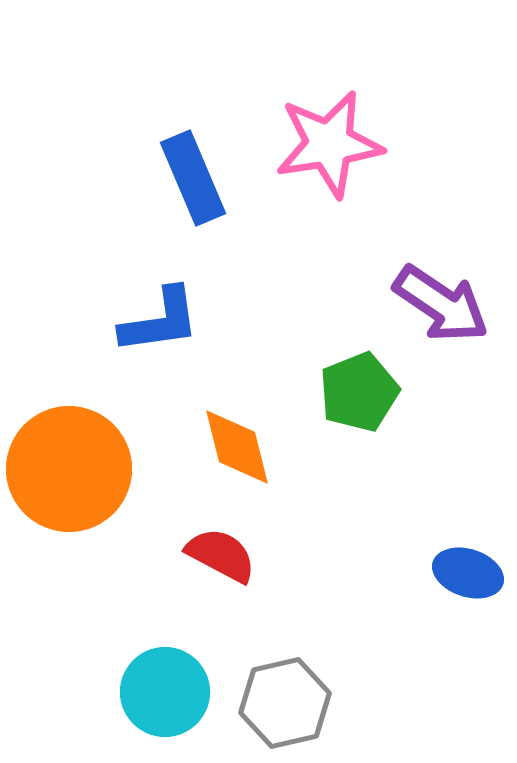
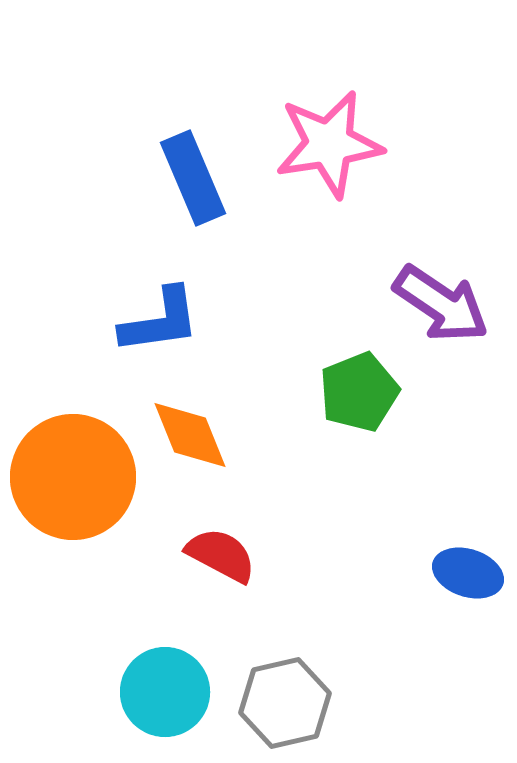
orange diamond: moved 47 px left, 12 px up; rotated 8 degrees counterclockwise
orange circle: moved 4 px right, 8 px down
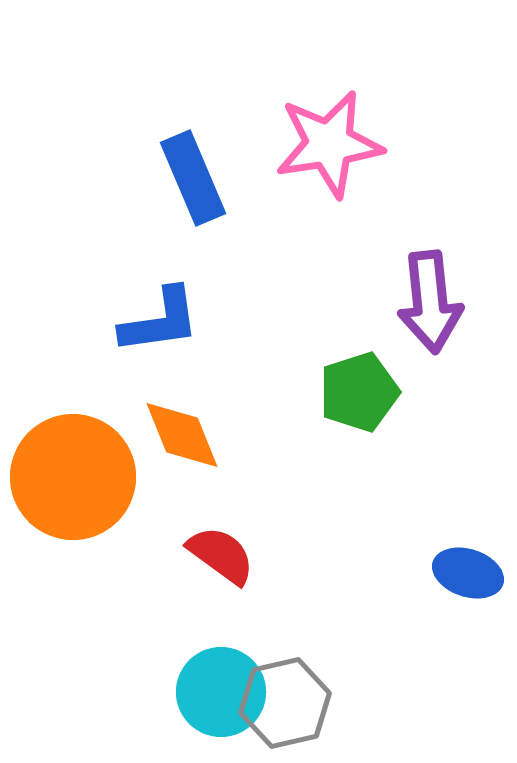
purple arrow: moved 11 px left, 2 px up; rotated 50 degrees clockwise
green pentagon: rotated 4 degrees clockwise
orange diamond: moved 8 px left
red semicircle: rotated 8 degrees clockwise
cyan circle: moved 56 px right
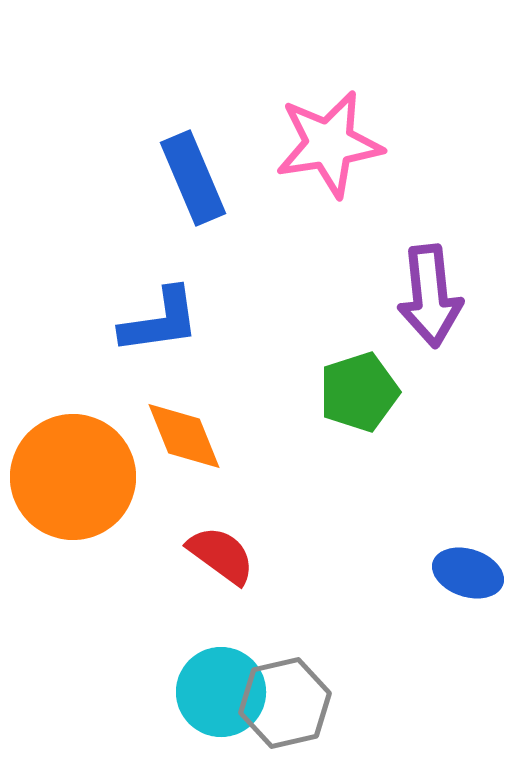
purple arrow: moved 6 px up
orange diamond: moved 2 px right, 1 px down
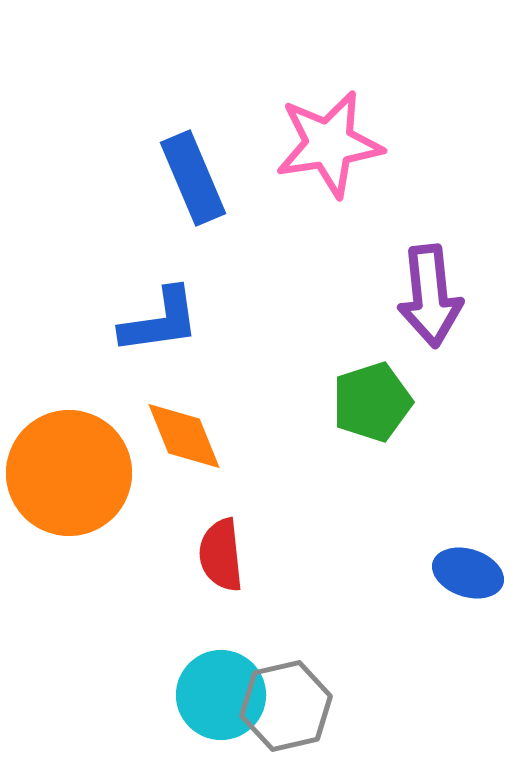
green pentagon: moved 13 px right, 10 px down
orange circle: moved 4 px left, 4 px up
red semicircle: rotated 132 degrees counterclockwise
cyan circle: moved 3 px down
gray hexagon: moved 1 px right, 3 px down
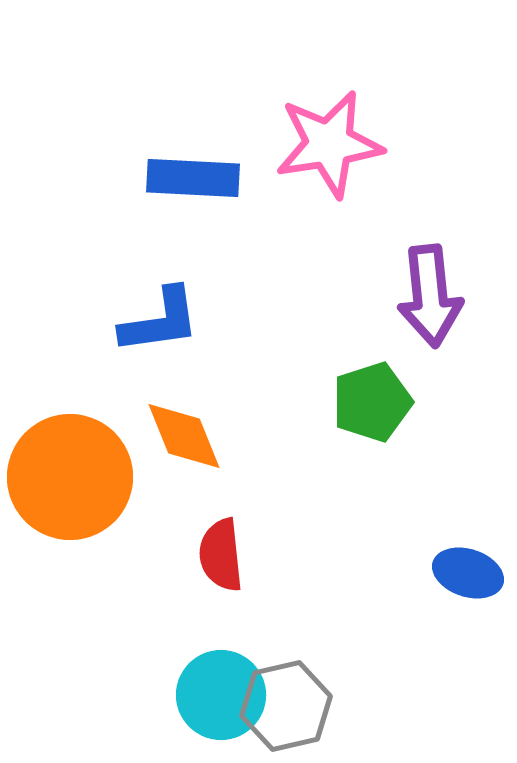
blue rectangle: rotated 64 degrees counterclockwise
orange circle: moved 1 px right, 4 px down
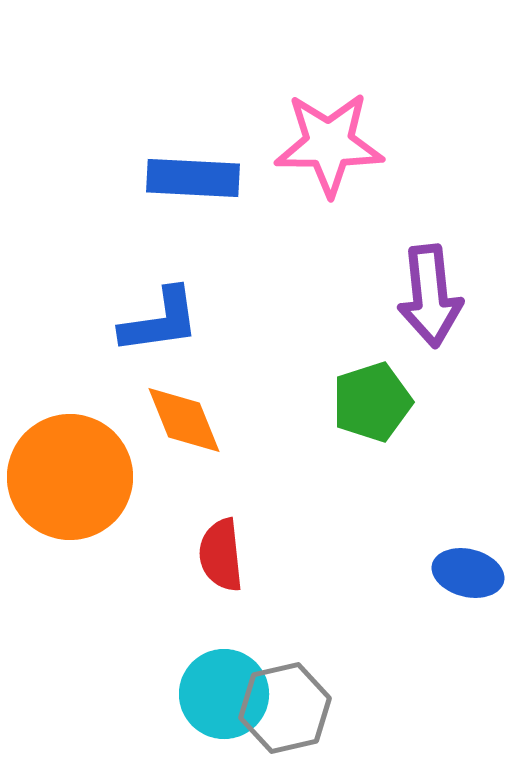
pink star: rotated 9 degrees clockwise
orange diamond: moved 16 px up
blue ellipse: rotated 4 degrees counterclockwise
cyan circle: moved 3 px right, 1 px up
gray hexagon: moved 1 px left, 2 px down
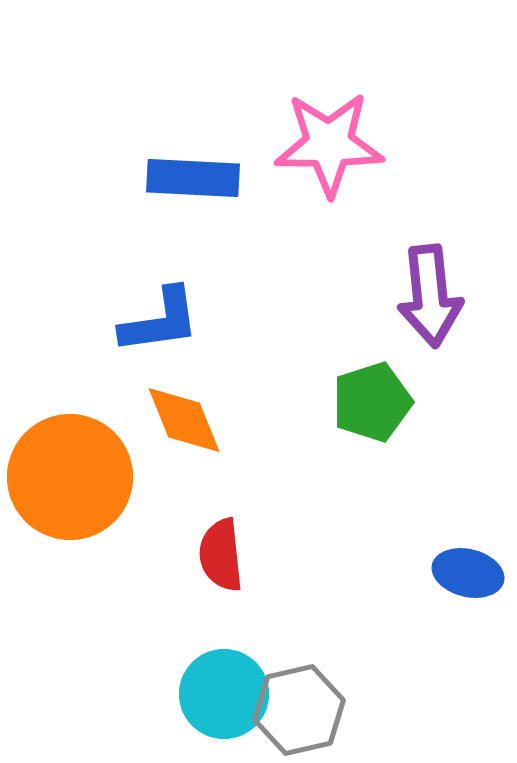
gray hexagon: moved 14 px right, 2 px down
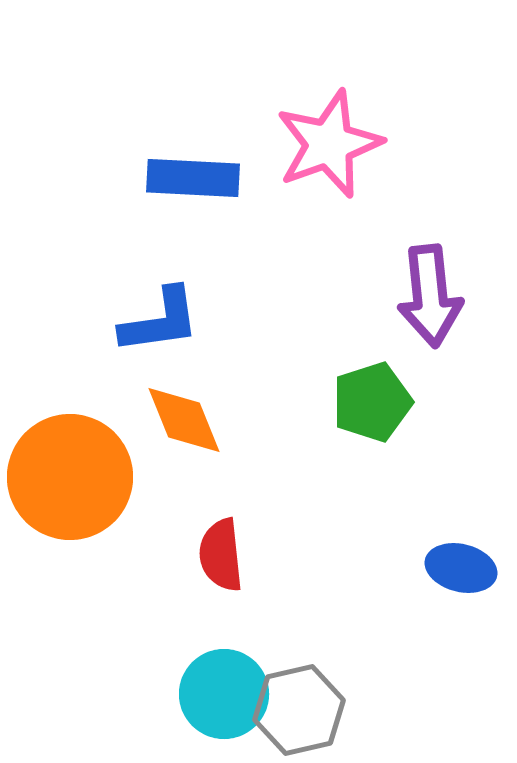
pink star: rotated 20 degrees counterclockwise
blue ellipse: moved 7 px left, 5 px up
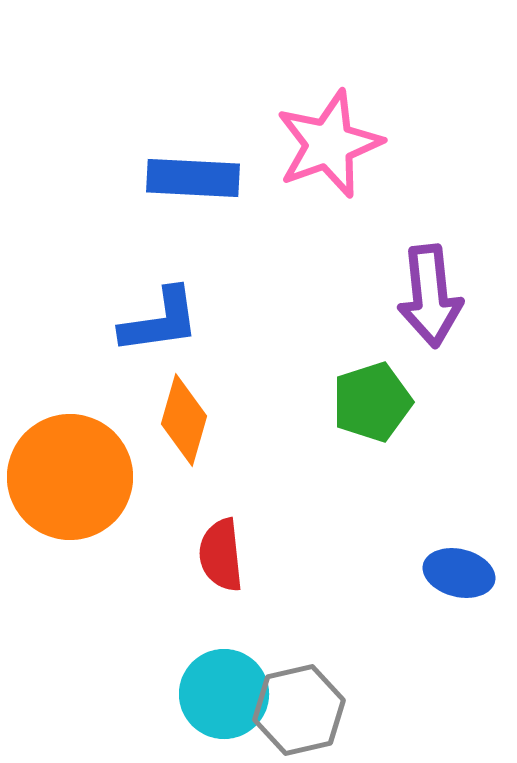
orange diamond: rotated 38 degrees clockwise
blue ellipse: moved 2 px left, 5 px down
